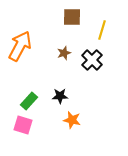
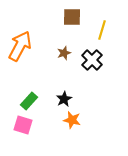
black star: moved 4 px right, 3 px down; rotated 28 degrees counterclockwise
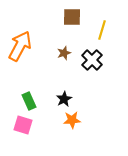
green rectangle: rotated 66 degrees counterclockwise
orange star: rotated 18 degrees counterclockwise
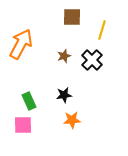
orange arrow: moved 1 px right, 2 px up
brown star: moved 3 px down
black star: moved 4 px up; rotated 21 degrees clockwise
pink square: rotated 18 degrees counterclockwise
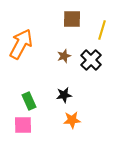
brown square: moved 2 px down
black cross: moved 1 px left
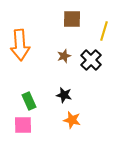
yellow line: moved 2 px right, 1 px down
orange arrow: moved 1 px left, 1 px down; rotated 148 degrees clockwise
black star: rotated 21 degrees clockwise
orange star: rotated 18 degrees clockwise
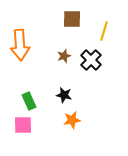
orange star: rotated 24 degrees counterclockwise
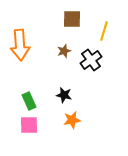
brown star: moved 5 px up
black cross: rotated 10 degrees clockwise
pink square: moved 6 px right
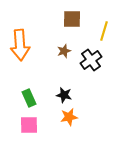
green rectangle: moved 3 px up
orange star: moved 3 px left, 3 px up
